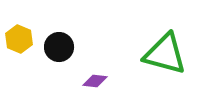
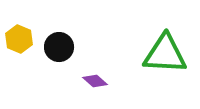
green triangle: rotated 12 degrees counterclockwise
purple diamond: rotated 35 degrees clockwise
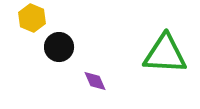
yellow hexagon: moved 13 px right, 21 px up
purple diamond: rotated 25 degrees clockwise
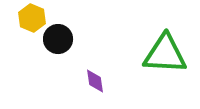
black circle: moved 1 px left, 8 px up
purple diamond: rotated 15 degrees clockwise
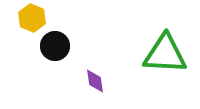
black circle: moved 3 px left, 7 px down
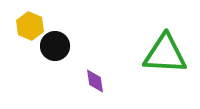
yellow hexagon: moved 2 px left, 8 px down
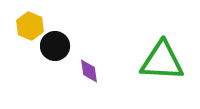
green triangle: moved 3 px left, 7 px down
purple diamond: moved 6 px left, 10 px up
